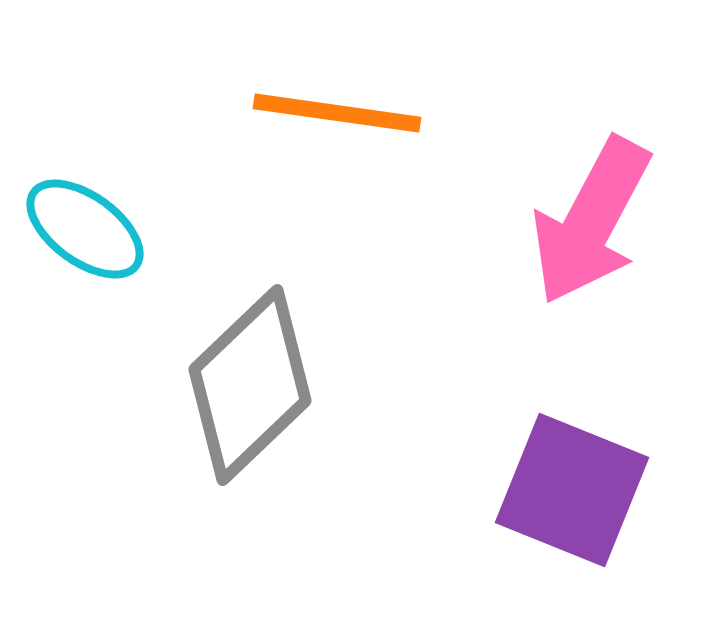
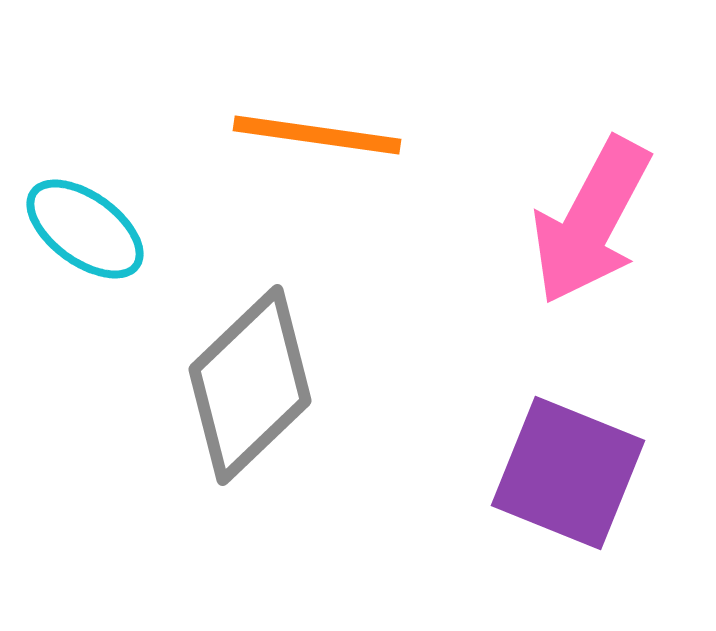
orange line: moved 20 px left, 22 px down
purple square: moved 4 px left, 17 px up
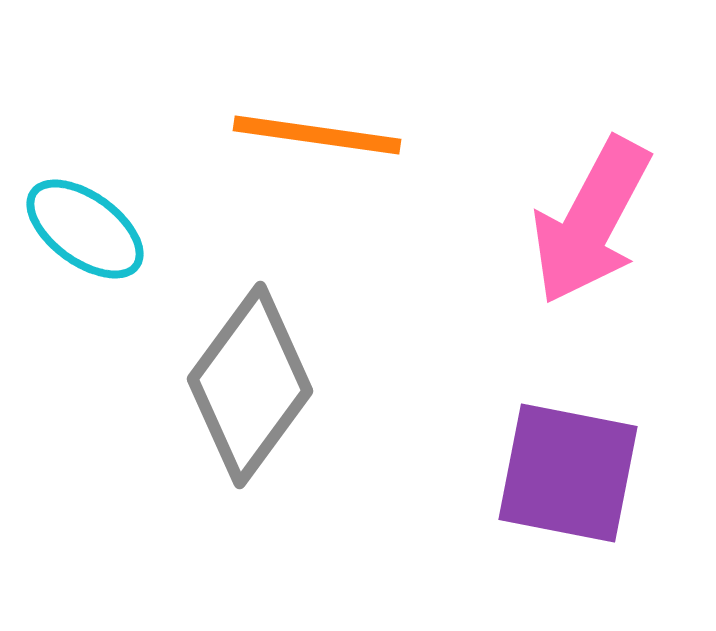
gray diamond: rotated 10 degrees counterclockwise
purple square: rotated 11 degrees counterclockwise
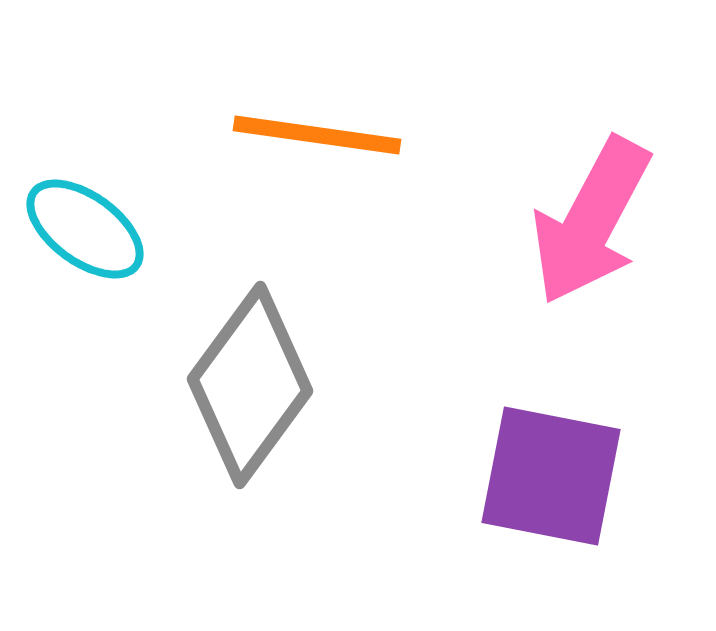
purple square: moved 17 px left, 3 px down
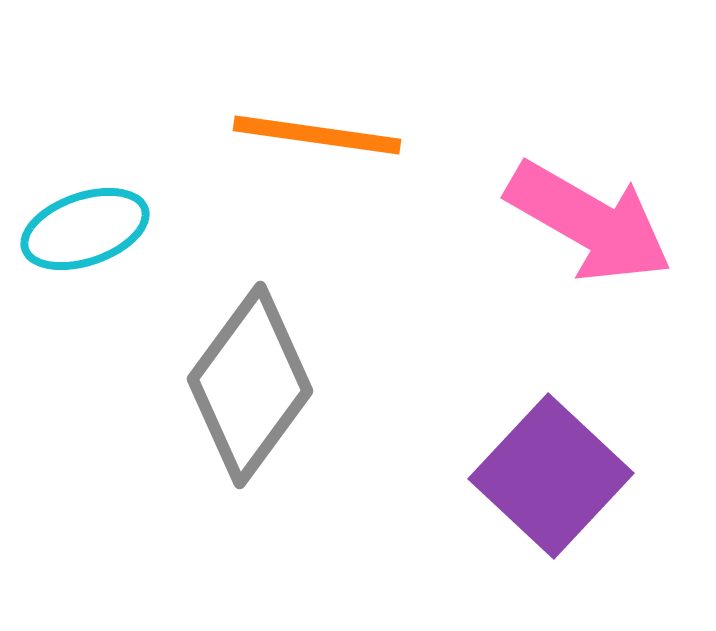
pink arrow: moved 2 px left, 1 px down; rotated 88 degrees counterclockwise
cyan ellipse: rotated 55 degrees counterclockwise
purple square: rotated 32 degrees clockwise
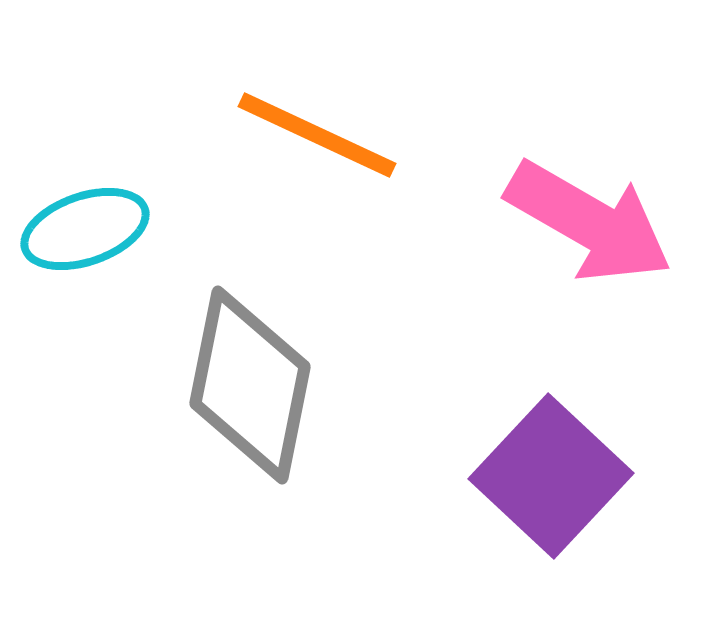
orange line: rotated 17 degrees clockwise
gray diamond: rotated 25 degrees counterclockwise
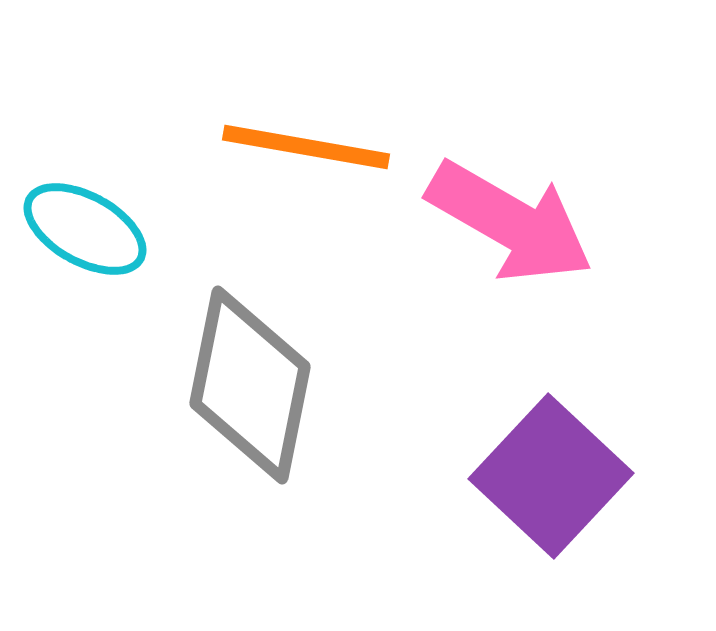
orange line: moved 11 px left, 12 px down; rotated 15 degrees counterclockwise
pink arrow: moved 79 px left
cyan ellipse: rotated 48 degrees clockwise
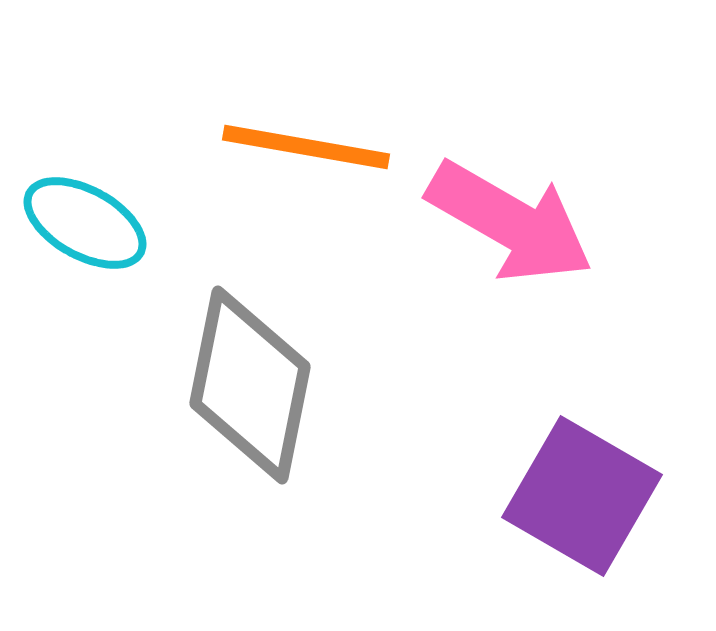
cyan ellipse: moved 6 px up
purple square: moved 31 px right, 20 px down; rotated 13 degrees counterclockwise
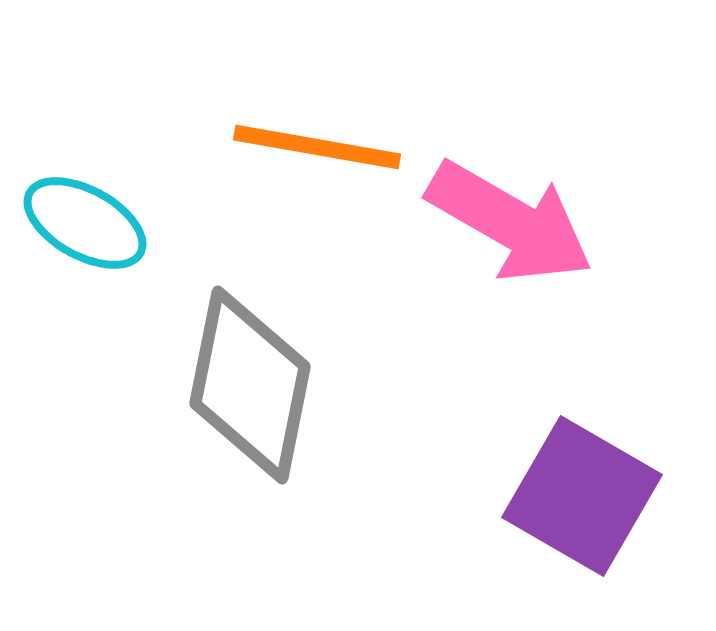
orange line: moved 11 px right
